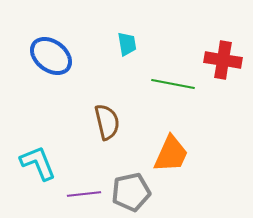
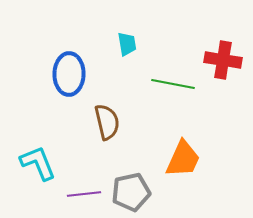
blue ellipse: moved 18 px right, 18 px down; rotated 54 degrees clockwise
orange trapezoid: moved 12 px right, 5 px down
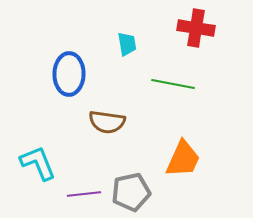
red cross: moved 27 px left, 32 px up
brown semicircle: rotated 111 degrees clockwise
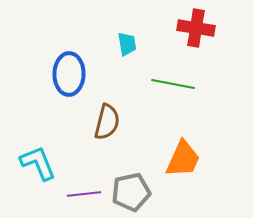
brown semicircle: rotated 84 degrees counterclockwise
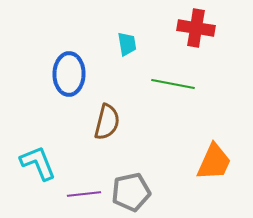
orange trapezoid: moved 31 px right, 3 px down
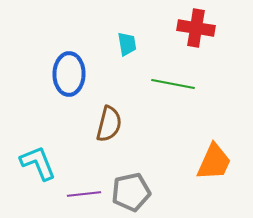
brown semicircle: moved 2 px right, 2 px down
